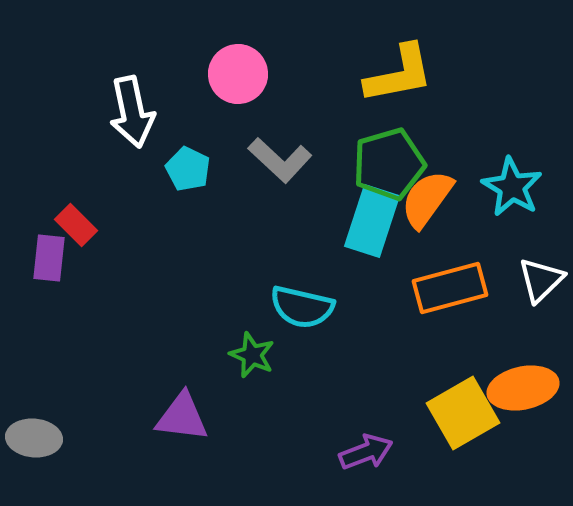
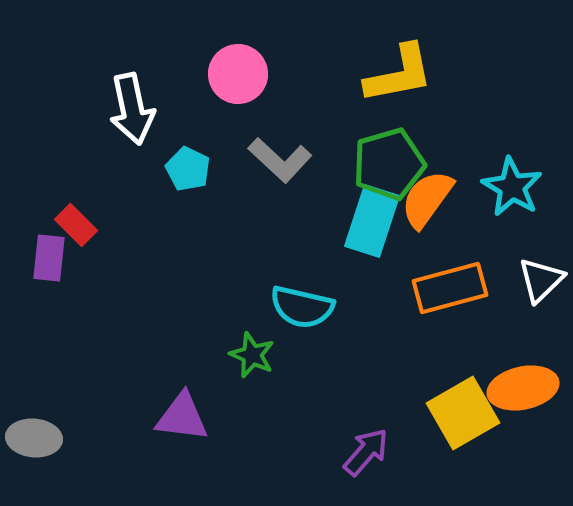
white arrow: moved 3 px up
purple arrow: rotated 28 degrees counterclockwise
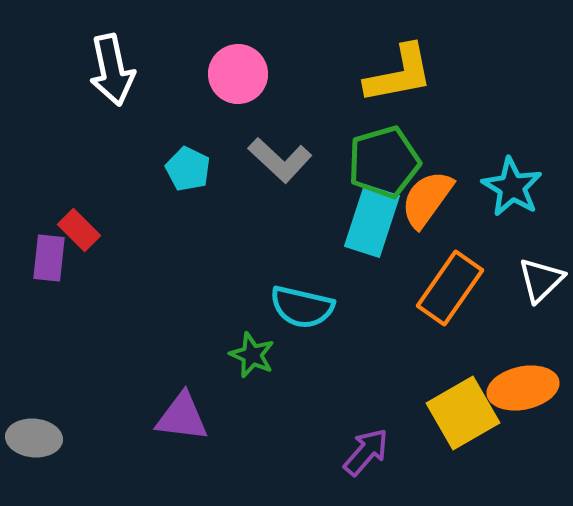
white arrow: moved 20 px left, 39 px up
green pentagon: moved 5 px left, 2 px up
red rectangle: moved 3 px right, 5 px down
orange rectangle: rotated 40 degrees counterclockwise
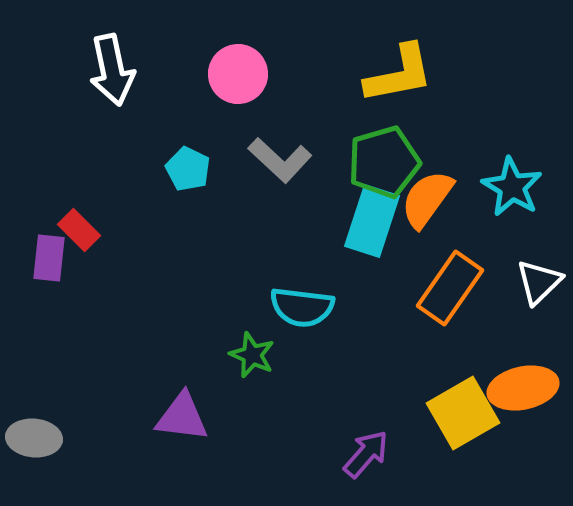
white triangle: moved 2 px left, 2 px down
cyan semicircle: rotated 6 degrees counterclockwise
purple arrow: moved 2 px down
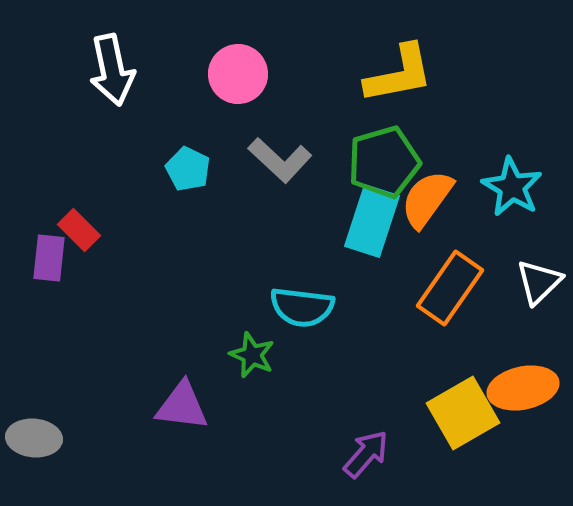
purple triangle: moved 11 px up
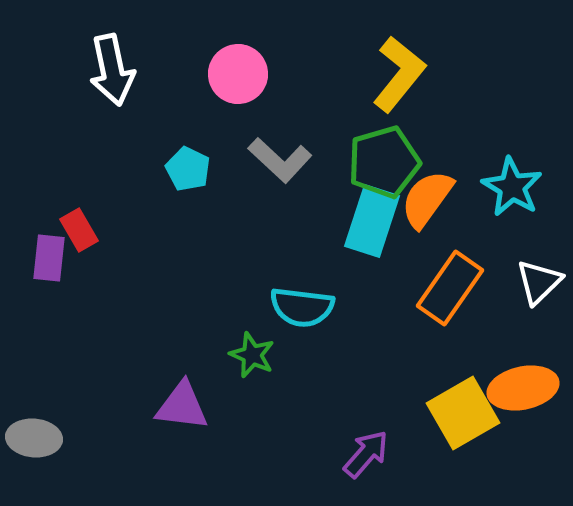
yellow L-shape: rotated 40 degrees counterclockwise
red rectangle: rotated 15 degrees clockwise
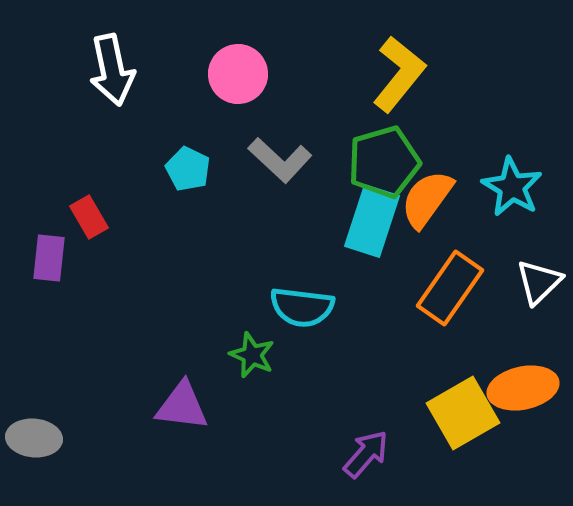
red rectangle: moved 10 px right, 13 px up
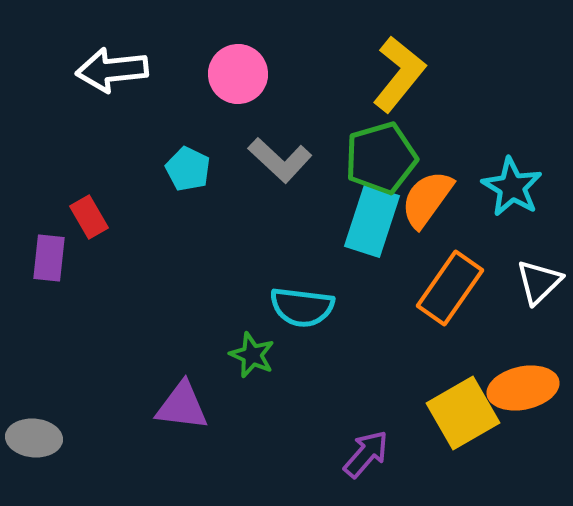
white arrow: rotated 96 degrees clockwise
green pentagon: moved 3 px left, 4 px up
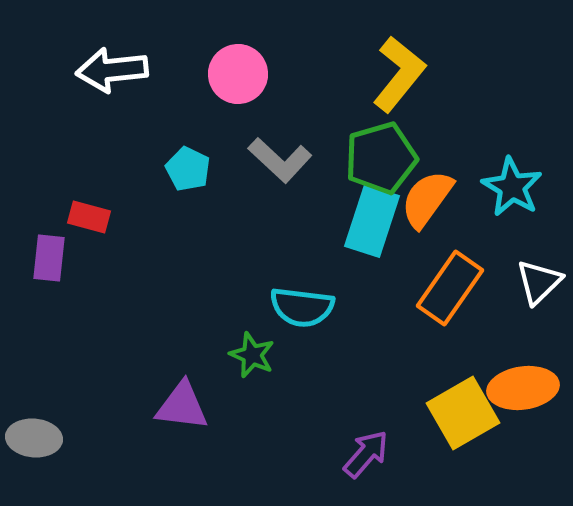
red rectangle: rotated 45 degrees counterclockwise
orange ellipse: rotated 4 degrees clockwise
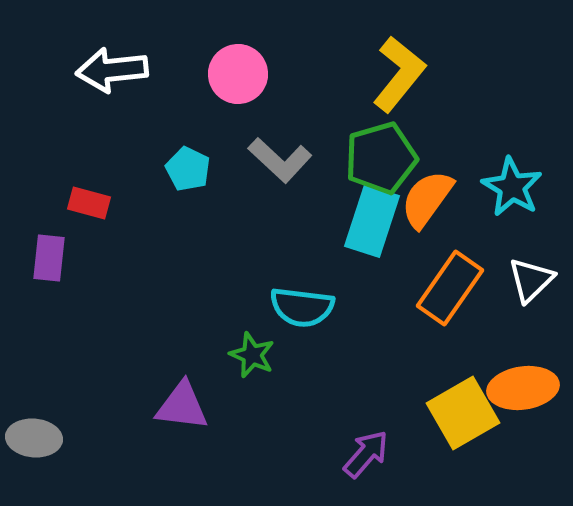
red rectangle: moved 14 px up
white triangle: moved 8 px left, 2 px up
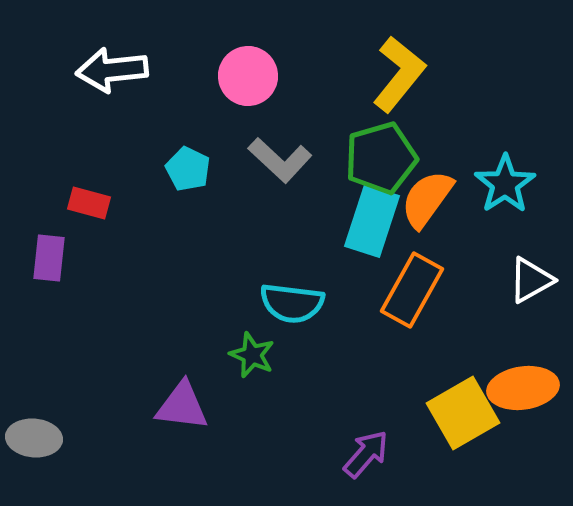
pink circle: moved 10 px right, 2 px down
cyan star: moved 7 px left, 3 px up; rotated 8 degrees clockwise
white triangle: rotated 15 degrees clockwise
orange rectangle: moved 38 px left, 2 px down; rotated 6 degrees counterclockwise
cyan semicircle: moved 10 px left, 4 px up
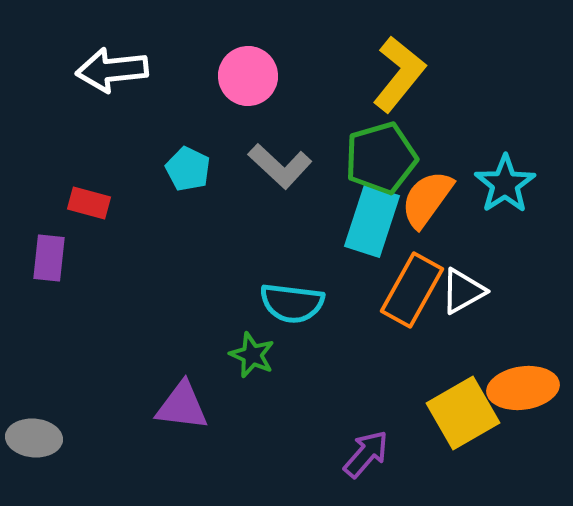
gray L-shape: moved 6 px down
white triangle: moved 68 px left, 11 px down
